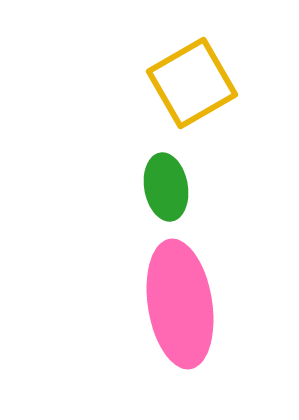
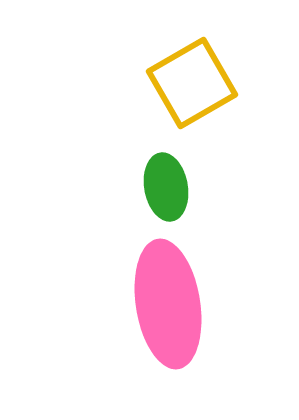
pink ellipse: moved 12 px left
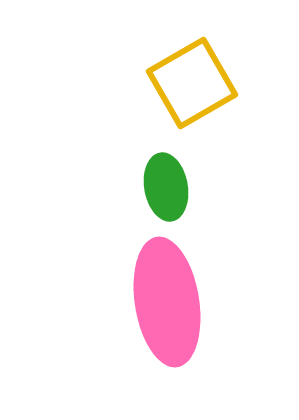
pink ellipse: moved 1 px left, 2 px up
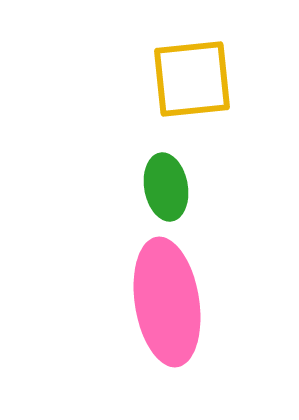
yellow square: moved 4 px up; rotated 24 degrees clockwise
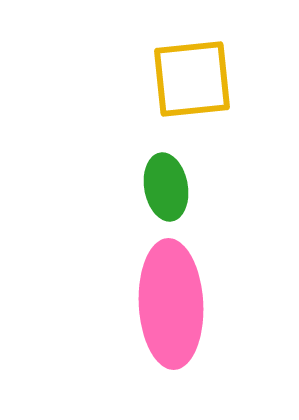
pink ellipse: moved 4 px right, 2 px down; rotated 6 degrees clockwise
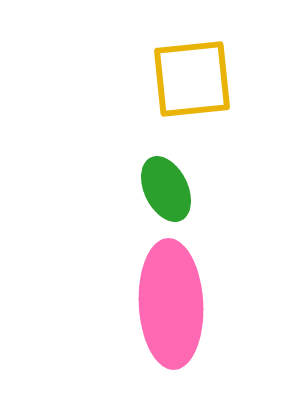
green ellipse: moved 2 px down; rotated 16 degrees counterclockwise
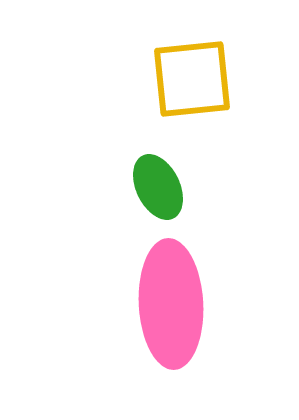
green ellipse: moved 8 px left, 2 px up
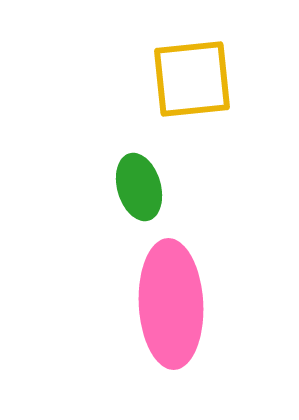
green ellipse: moved 19 px left; rotated 10 degrees clockwise
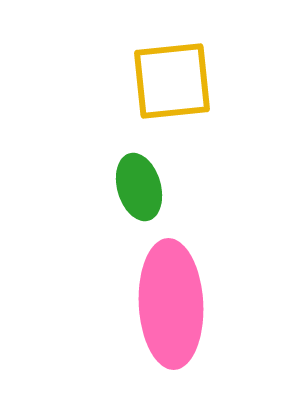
yellow square: moved 20 px left, 2 px down
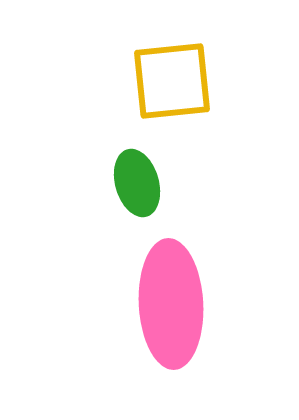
green ellipse: moved 2 px left, 4 px up
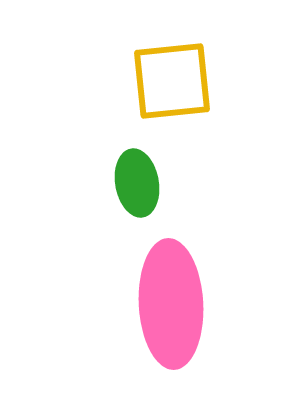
green ellipse: rotated 6 degrees clockwise
